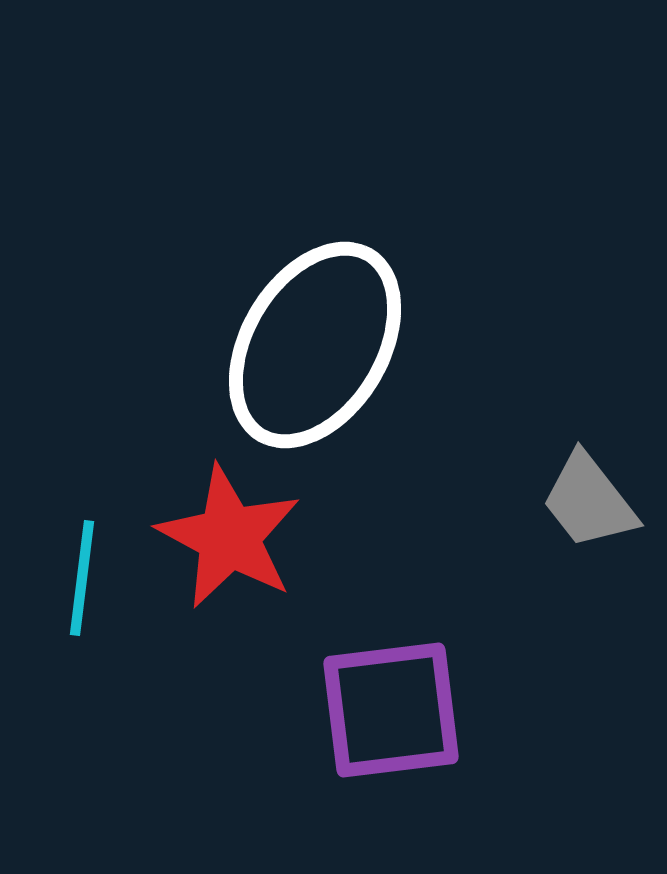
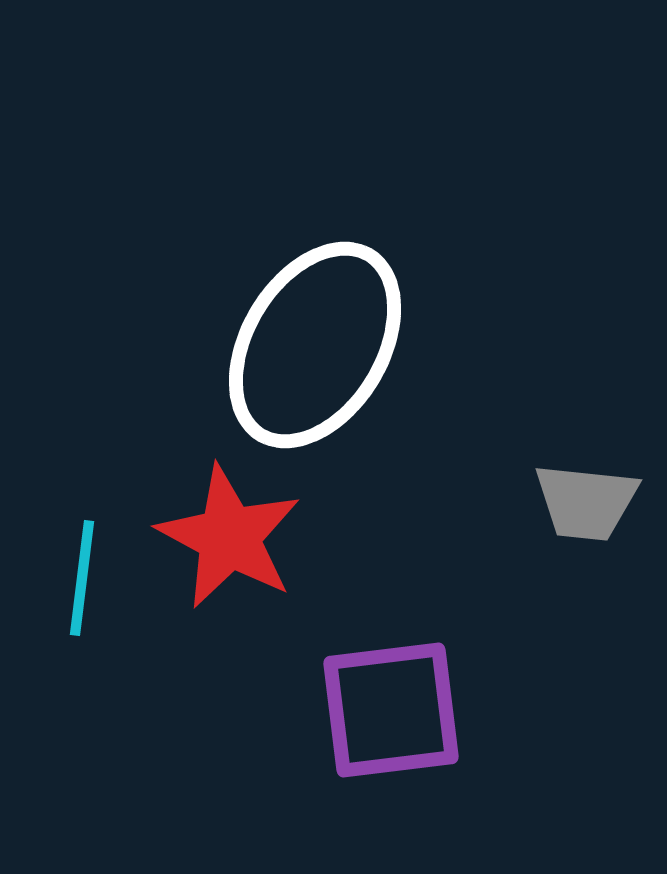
gray trapezoid: moved 3 px left, 1 px down; rotated 46 degrees counterclockwise
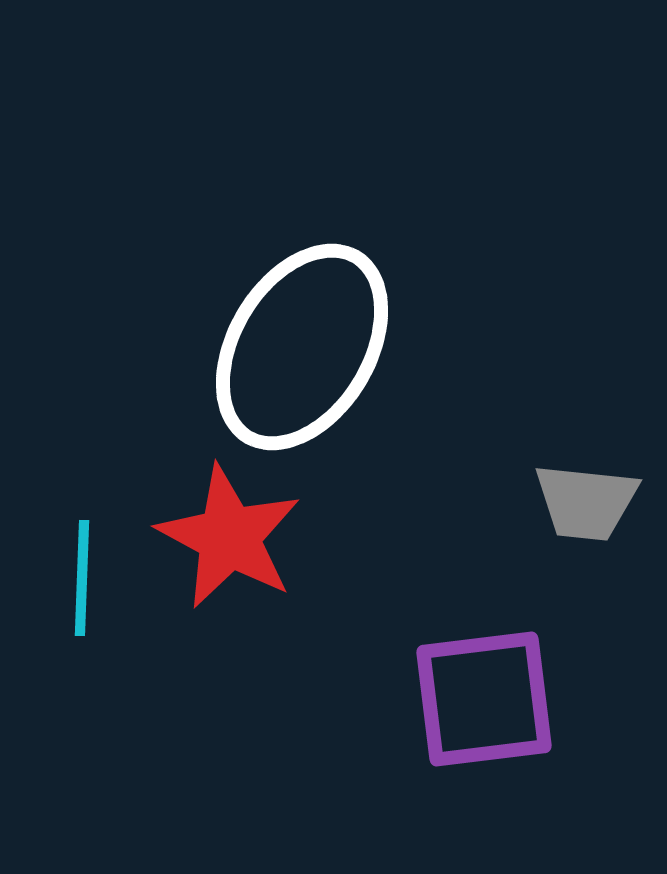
white ellipse: moved 13 px left, 2 px down
cyan line: rotated 5 degrees counterclockwise
purple square: moved 93 px right, 11 px up
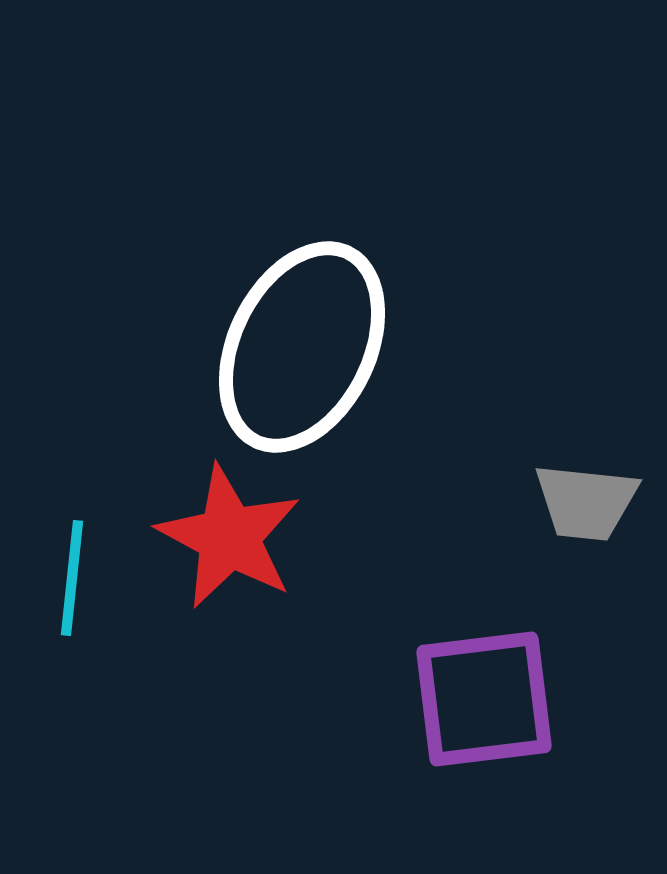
white ellipse: rotated 5 degrees counterclockwise
cyan line: moved 10 px left; rotated 4 degrees clockwise
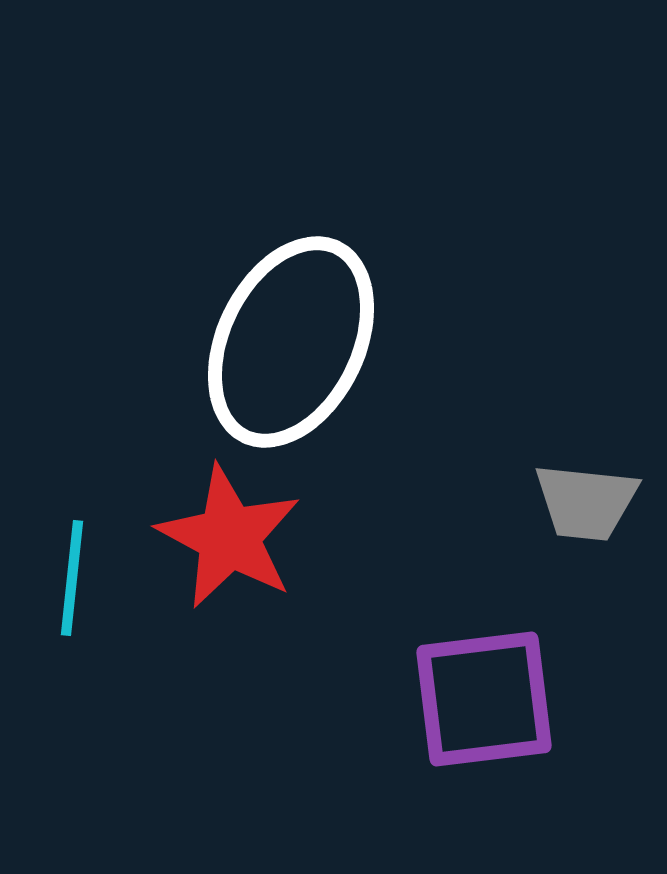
white ellipse: moved 11 px left, 5 px up
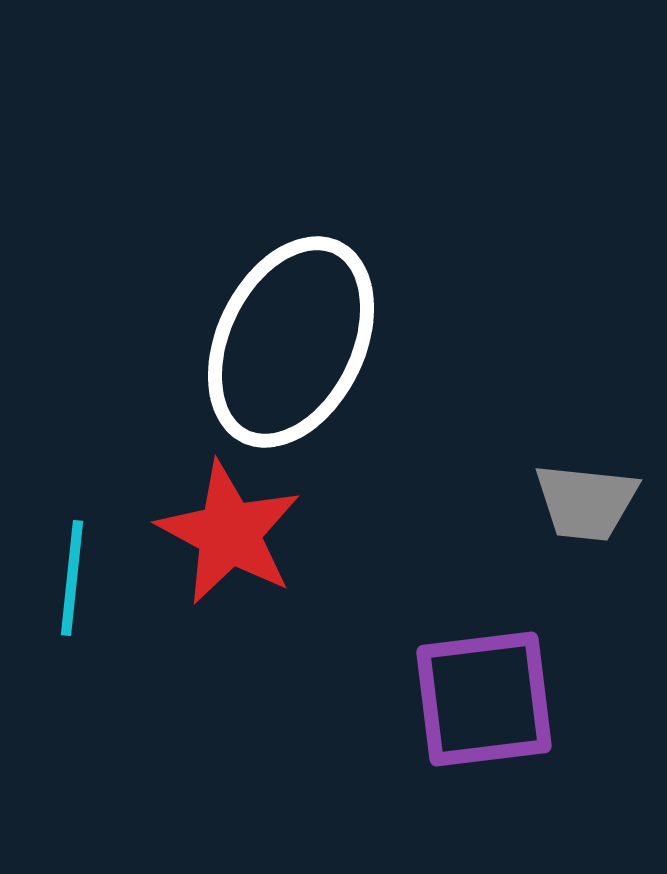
red star: moved 4 px up
